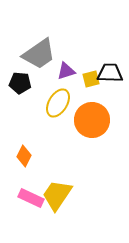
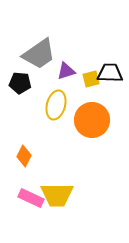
yellow ellipse: moved 2 px left, 2 px down; rotated 16 degrees counterclockwise
yellow trapezoid: rotated 124 degrees counterclockwise
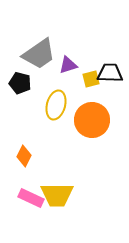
purple triangle: moved 2 px right, 6 px up
black pentagon: rotated 10 degrees clockwise
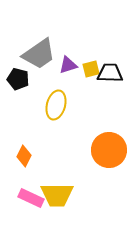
yellow square: moved 10 px up
black pentagon: moved 2 px left, 4 px up
orange circle: moved 17 px right, 30 px down
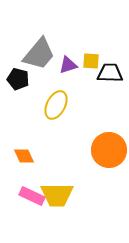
gray trapezoid: rotated 15 degrees counterclockwise
yellow square: moved 8 px up; rotated 18 degrees clockwise
yellow ellipse: rotated 12 degrees clockwise
orange diamond: rotated 50 degrees counterclockwise
pink rectangle: moved 1 px right, 2 px up
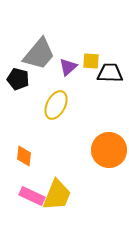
purple triangle: moved 2 px down; rotated 24 degrees counterclockwise
orange diamond: rotated 30 degrees clockwise
yellow trapezoid: rotated 68 degrees counterclockwise
